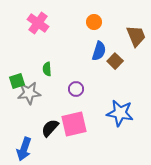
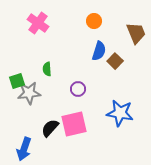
orange circle: moved 1 px up
brown trapezoid: moved 3 px up
purple circle: moved 2 px right
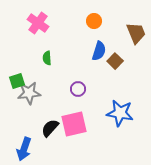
green semicircle: moved 11 px up
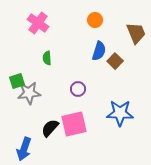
orange circle: moved 1 px right, 1 px up
blue star: rotated 8 degrees counterclockwise
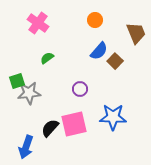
blue semicircle: rotated 24 degrees clockwise
green semicircle: rotated 56 degrees clockwise
purple circle: moved 2 px right
blue star: moved 7 px left, 4 px down
blue arrow: moved 2 px right, 2 px up
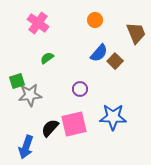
blue semicircle: moved 2 px down
gray star: moved 1 px right, 2 px down
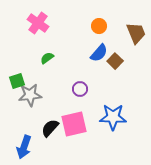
orange circle: moved 4 px right, 6 px down
blue arrow: moved 2 px left
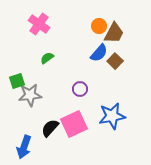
pink cross: moved 1 px right, 1 px down
brown trapezoid: moved 22 px left; rotated 50 degrees clockwise
blue star: moved 1 px left, 1 px up; rotated 12 degrees counterclockwise
pink square: rotated 12 degrees counterclockwise
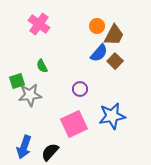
orange circle: moved 2 px left
brown trapezoid: moved 2 px down
green semicircle: moved 5 px left, 8 px down; rotated 80 degrees counterclockwise
black semicircle: moved 24 px down
